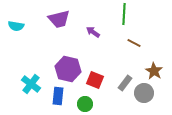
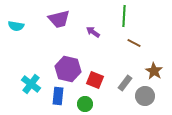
green line: moved 2 px down
gray circle: moved 1 px right, 3 px down
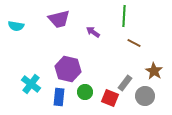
red square: moved 15 px right, 18 px down
blue rectangle: moved 1 px right, 1 px down
green circle: moved 12 px up
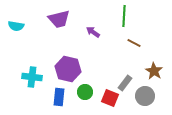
cyan cross: moved 1 px right, 7 px up; rotated 30 degrees counterclockwise
